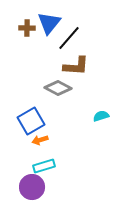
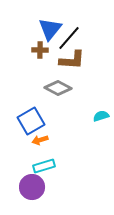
blue triangle: moved 1 px right, 6 px down
brown cross: moved 13 px right, 22 px down
brown L-shape: moved 4 px left, 6 px up
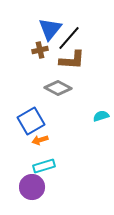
brown cross: rotated 14 degrees counterclockwise
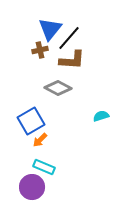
orange arrow: rotated 28 degrees counterclockwise
cyan rectangle: moved 1 px down; rotated 40 degrees clockwise
